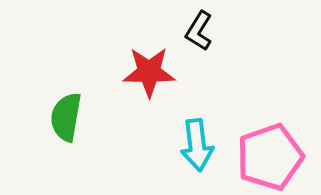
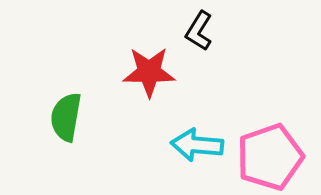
cyan arrow: rotated 102 degrees clockwise
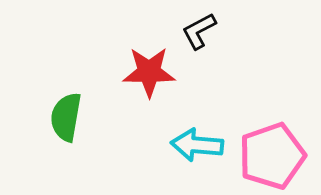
black L-shape: rotated 30 degrees clockwise
pink pentagon: moved 2 px right, 1 px up
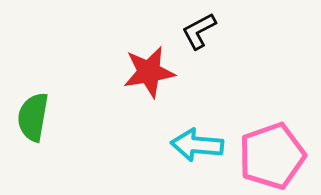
red star: rotated 10 degrees counterclockwise
green semicircle: moved 33 px left
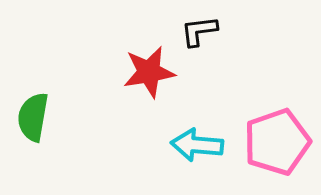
black L-shape: rotated 21 degrees clockwise
pink pentagon: moved 5 px right, 14 px up
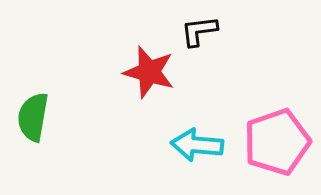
red star: rotated 26 degrees clockwise
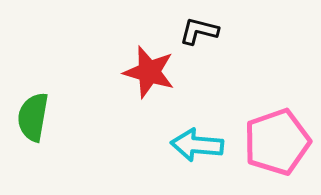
black L-shape: rotated 21 degrees clockwise
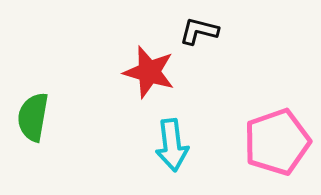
cyan arrow: moved 25 px left; rotated 102 degrees counterclockwise
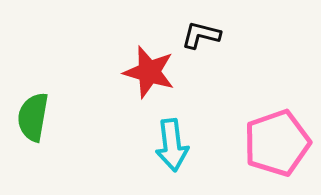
black L-shape: moved 2 px right, 4 px down
pink pentagon: moved 1 px down
